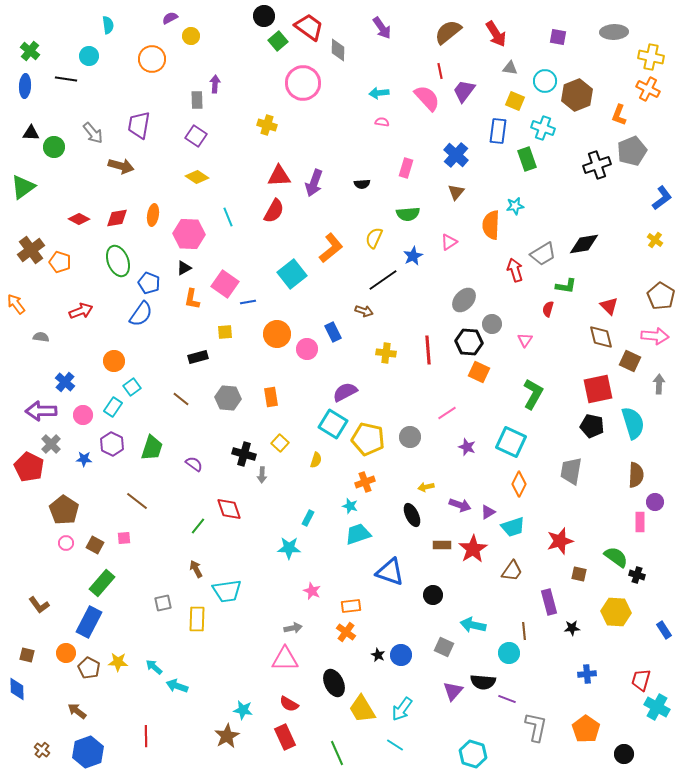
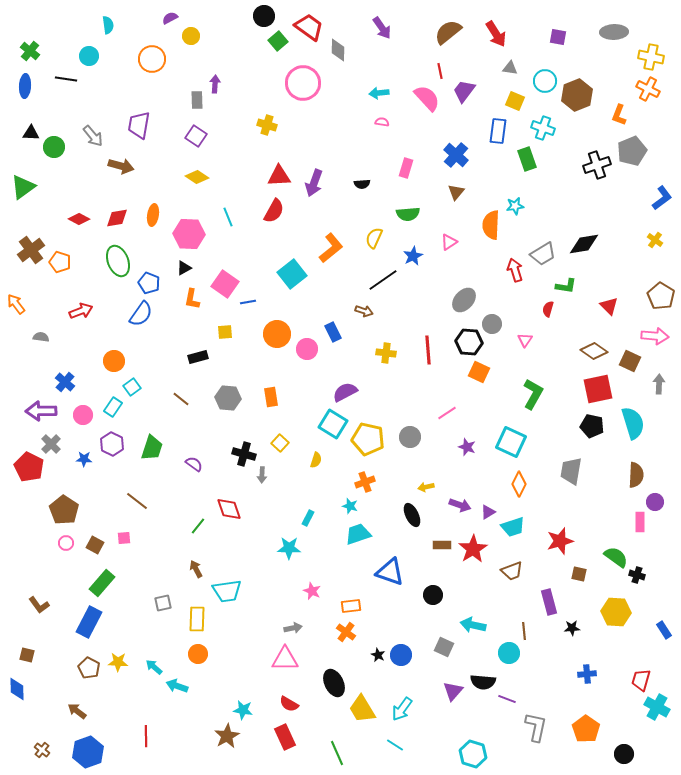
gray arrow at (93, 133): moved 3 px down
brown diamond at (601, 337): moved 7 px left, 14 px down; rotated 40 degrees counterclockwise
brown trapezoid at (512, 571): rotated 35 degrees clockwise
orange circle at (66, 653): moved 132 px right, 1 px down
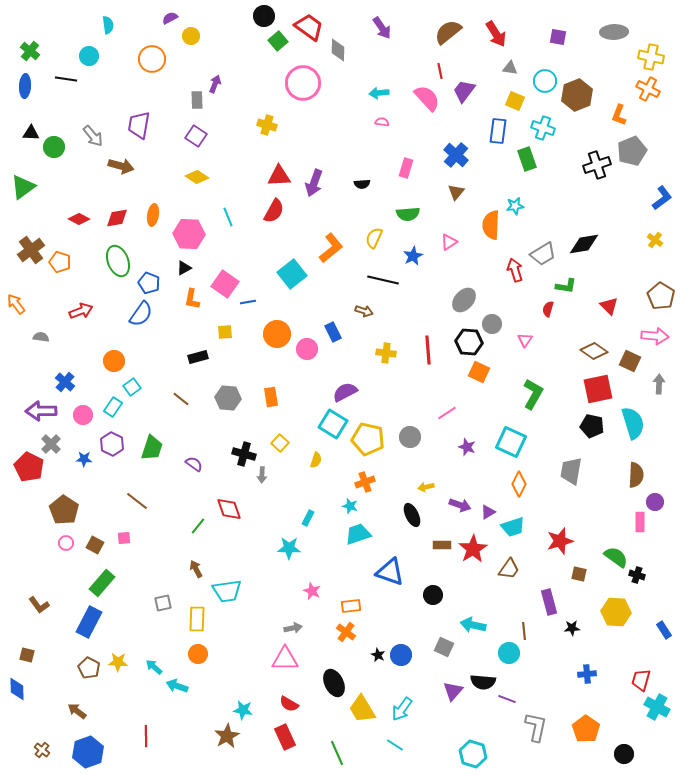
purple arrow at (215, 84): rotated 18 degrees clockwise
black line at (383, 280): rotated 48 degrees clockwise
brown trapezoid at (512, 571): moved 3 px left, 2 px up; rotated 35 degrees counterclockwise
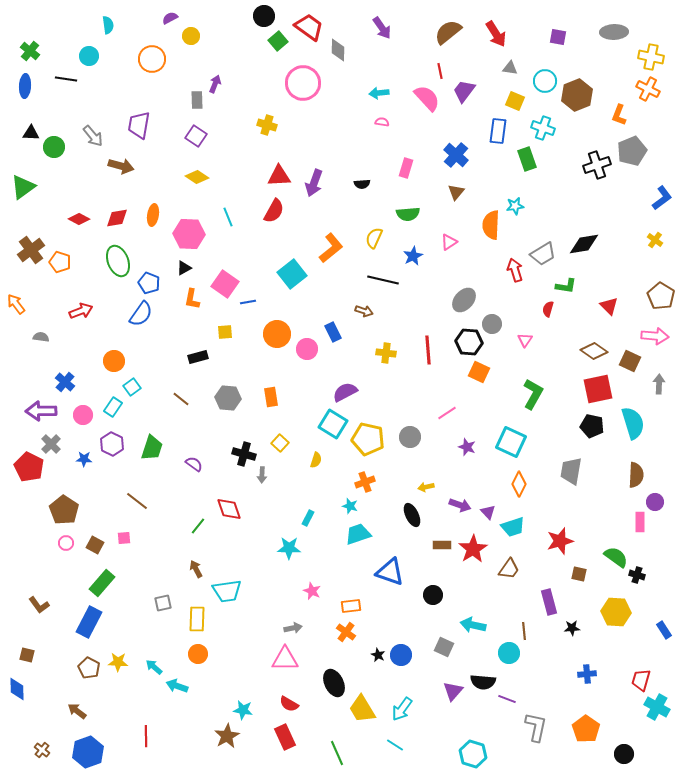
purple triangle at (488, 512): rotated 42 degrees counterclockwise
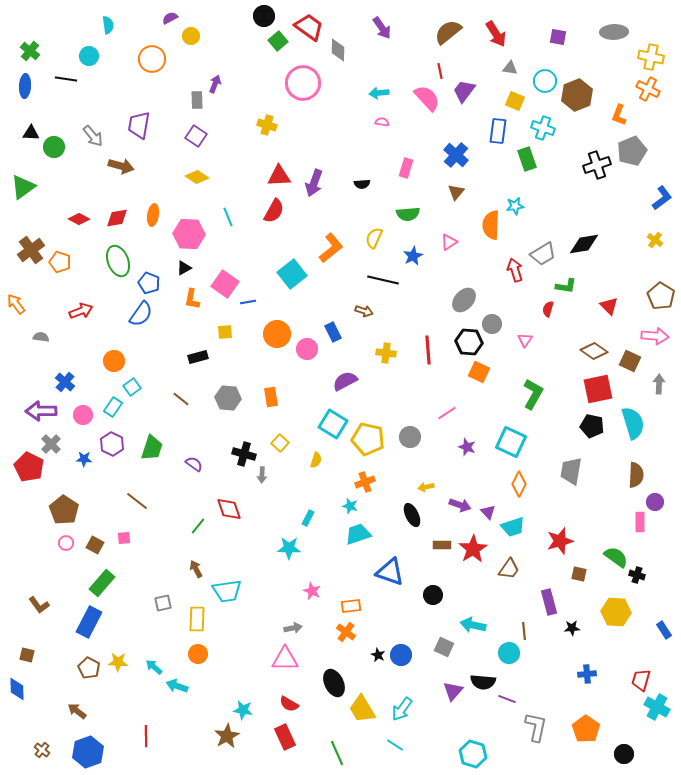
purple semicircle at (345, 392): moved 11 px up
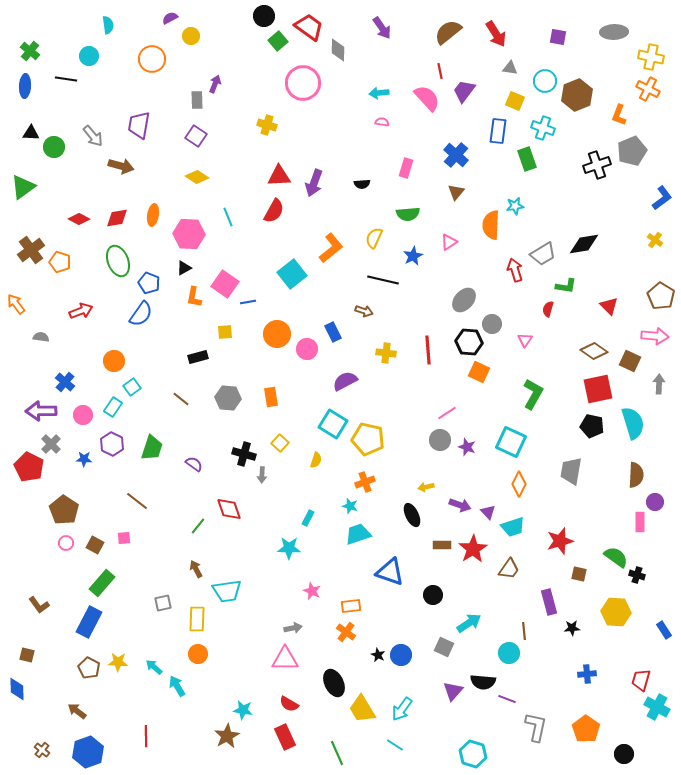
orange L-shape at (192, 299): moved 2 px right, 2 px up
gray circle at (410, 437): moved 30 px right, 3 px down
cyan arrow at (473, 625): moved 4 px left, 2 px up; rotated 135 degrees clockwise
cyan arrow at (177, 686): rotated 40 degrees clockwise
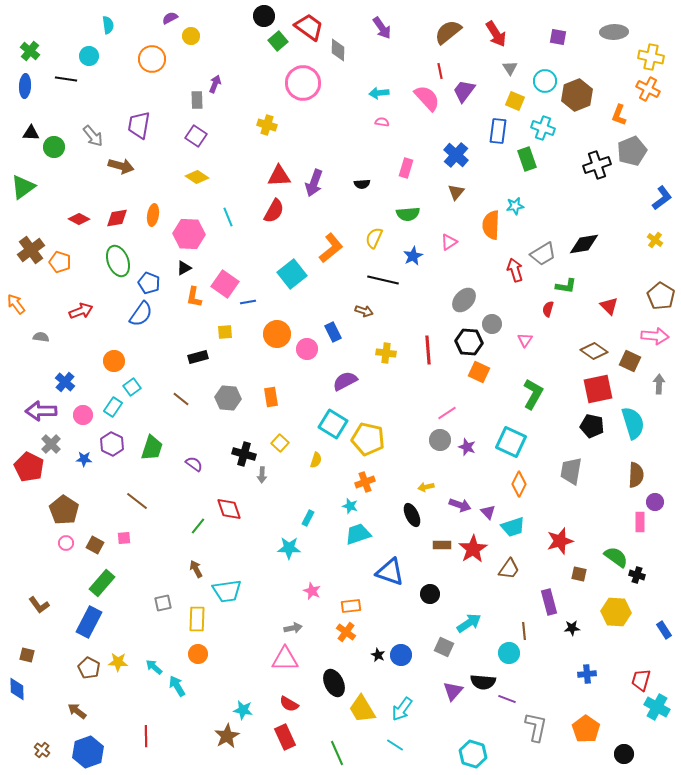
gray triangle at (510, 68): rotated 49 degrees clockwise
black circle at (433, 595): moved 3 px left, 1 px up
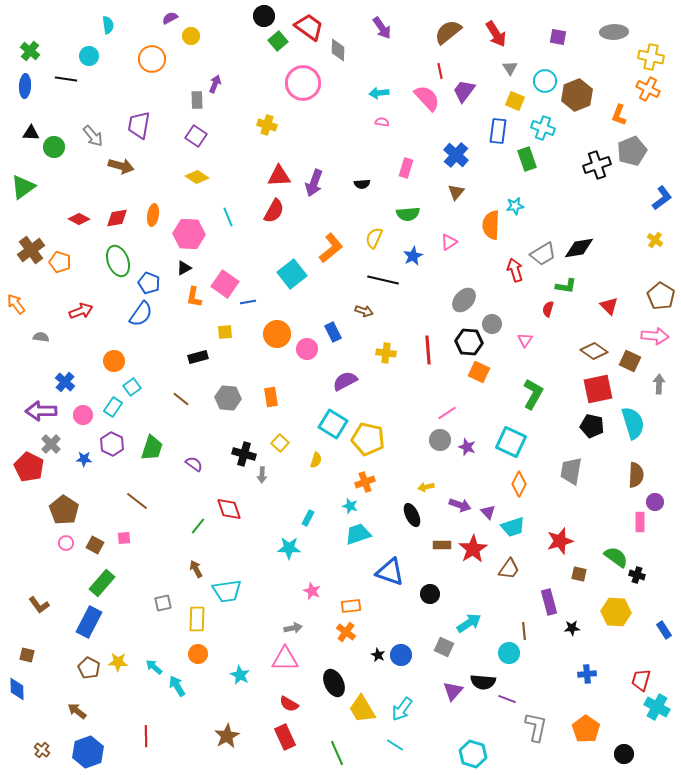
black diamond at (584, 244): moved 5 px left, 4 px down
cyan star at (243, 710): moved 3 px left, 35 px up; rotated 18 degrees clockwise
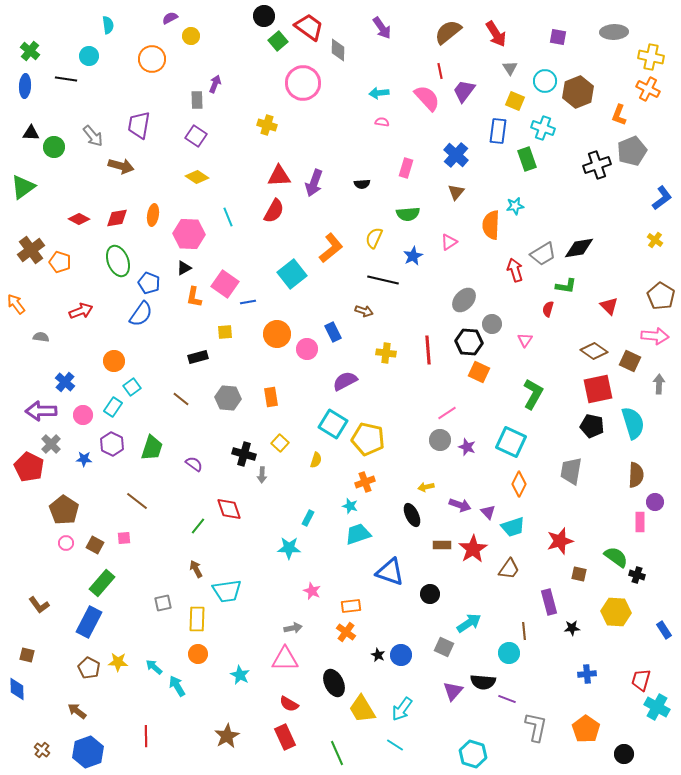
brown hexagon at (577, 95): moved 1 px right, 3 px up
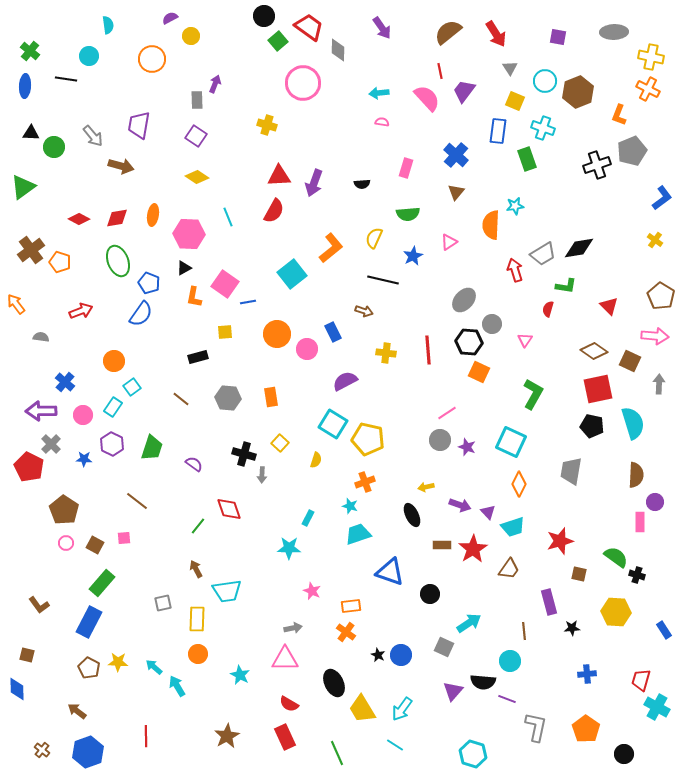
cyan circle at (509, 653): moved 1 px right, 8 px down
